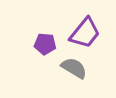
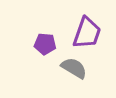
purple trapezoid: moved 2 px right; rotated 20 degrees counterclockwise
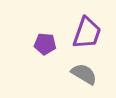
gray semicircle: moved 10 px right, 6 px down
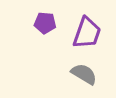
purple pentagon: moved 21 px up
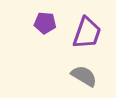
gray semicircle: moved 2 px down
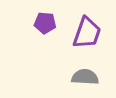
gray semicircle: moved 1 px right, 1 px down; rotated 28 degrees counterclockwise
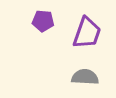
purple pentagon: moved 2 px left, 2 px up
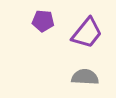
purple trapezoid: rotated 20 degrees clockwise
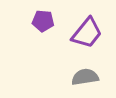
gray semicircle: rotated 12 degrees counterclockwise
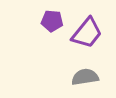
purple pentagon: moved 9 px right
